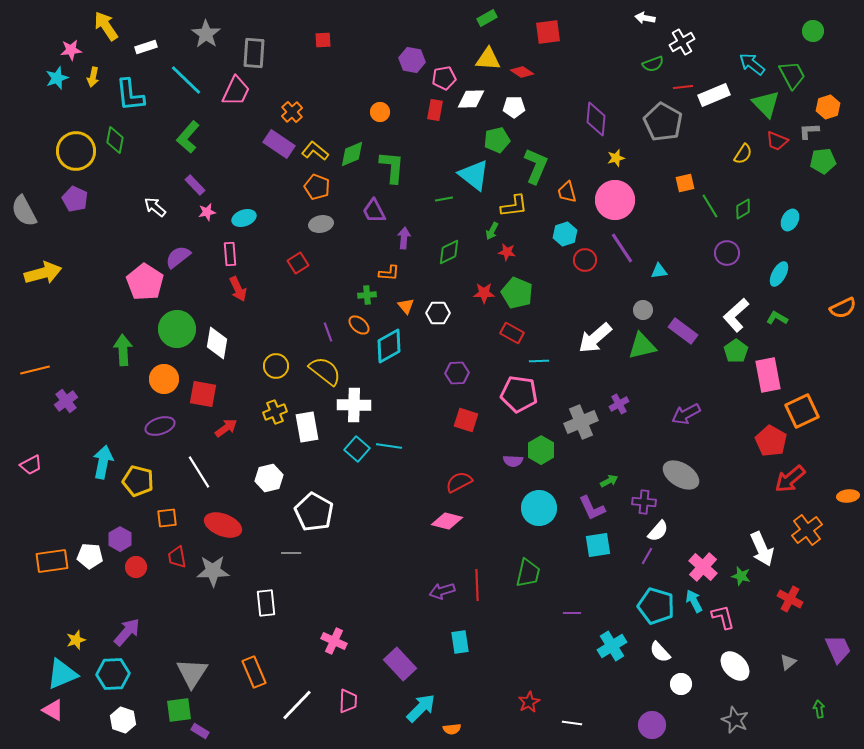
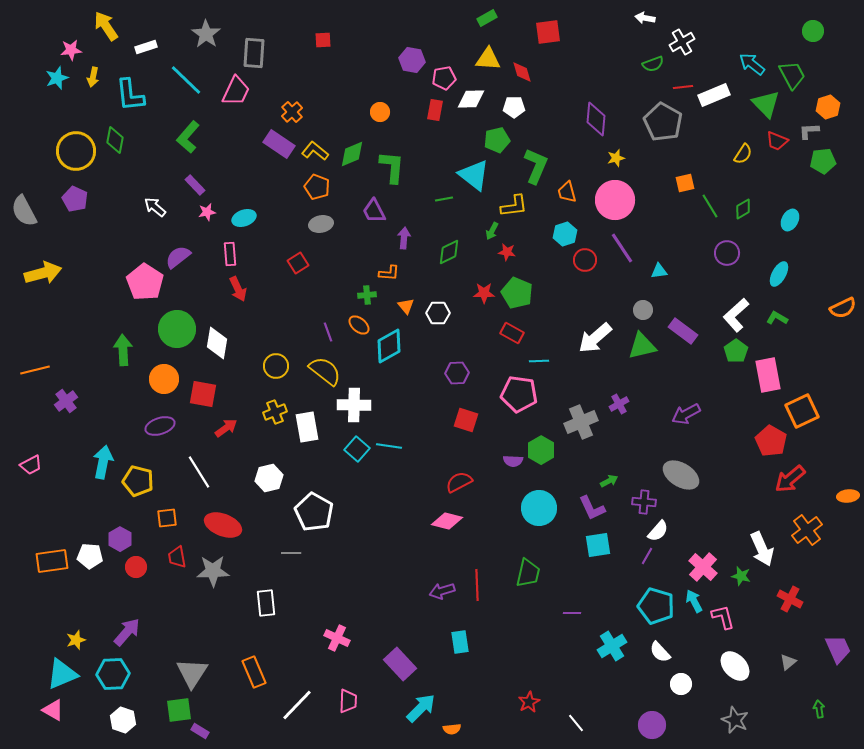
red diamond at (522, 72): rotated 40 degrees clockwise
pink cross at (334, 641): moved 3 px right, 3 px up
white line at (572, 723): moved 4 px right; rotated 42 degrees clockwise
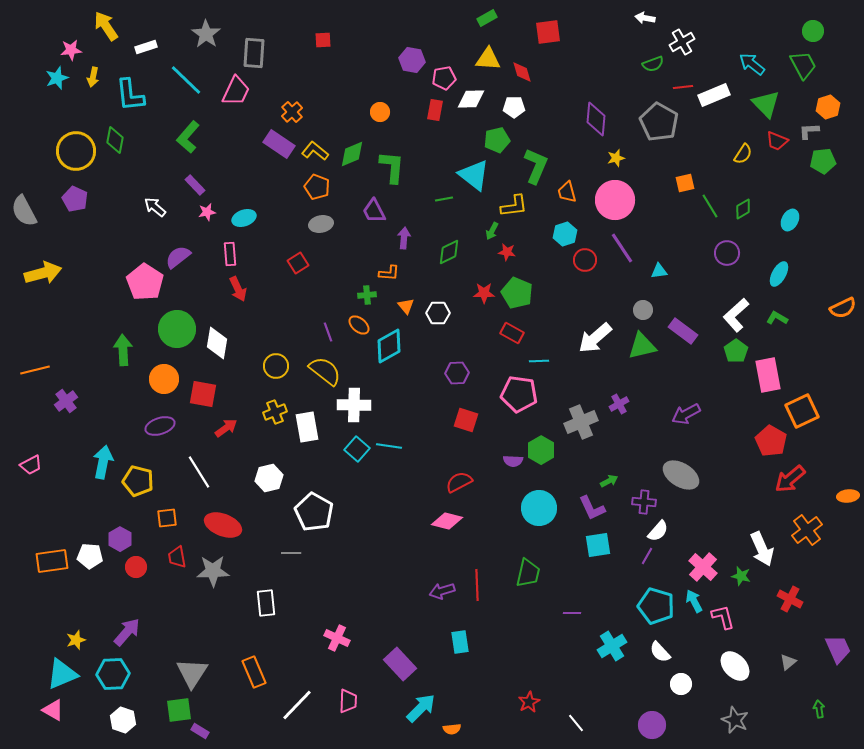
green trapezoid at (792, 75): moved 11 px right, 10 px up
gray pentagon at (663, 122): moved 4 px left
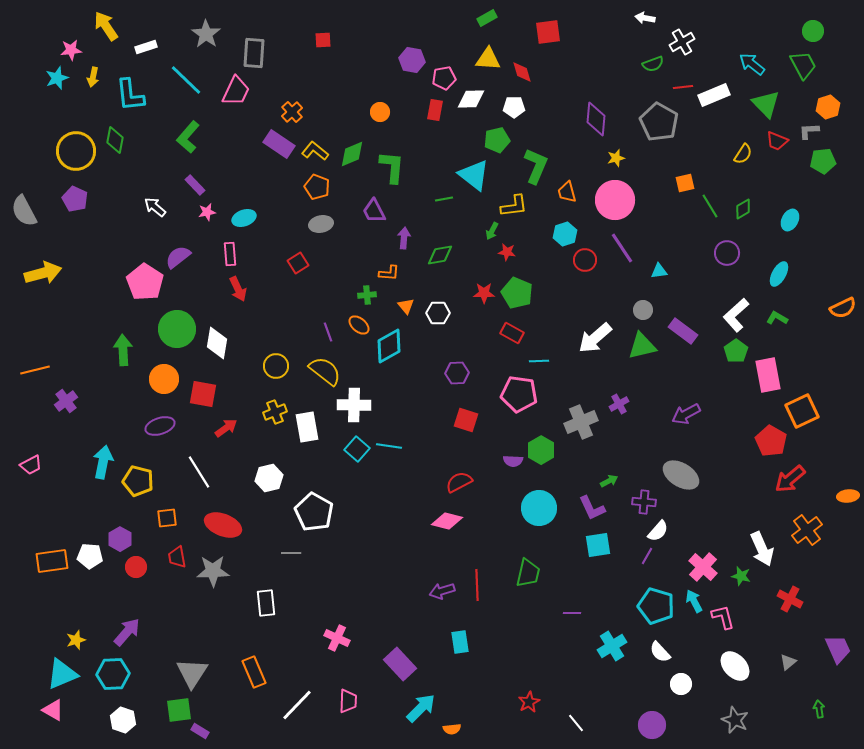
green diamond at (449, 252): moved 9 px left, 3 px down; rotated 16 degrees clockwise
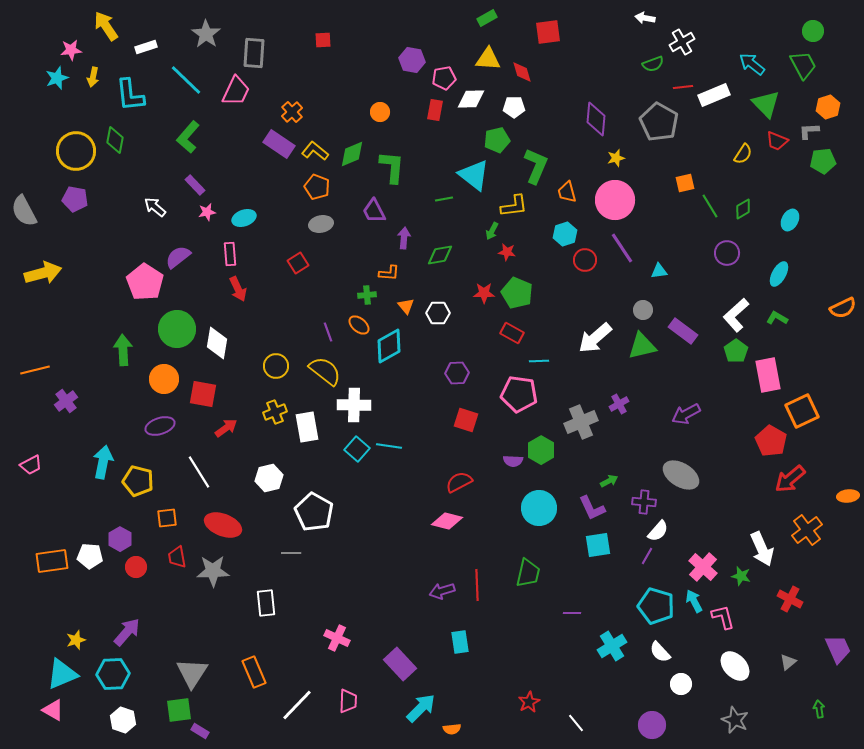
purple pentagon at (75, 199): rotated 15 degrees counterclockwise
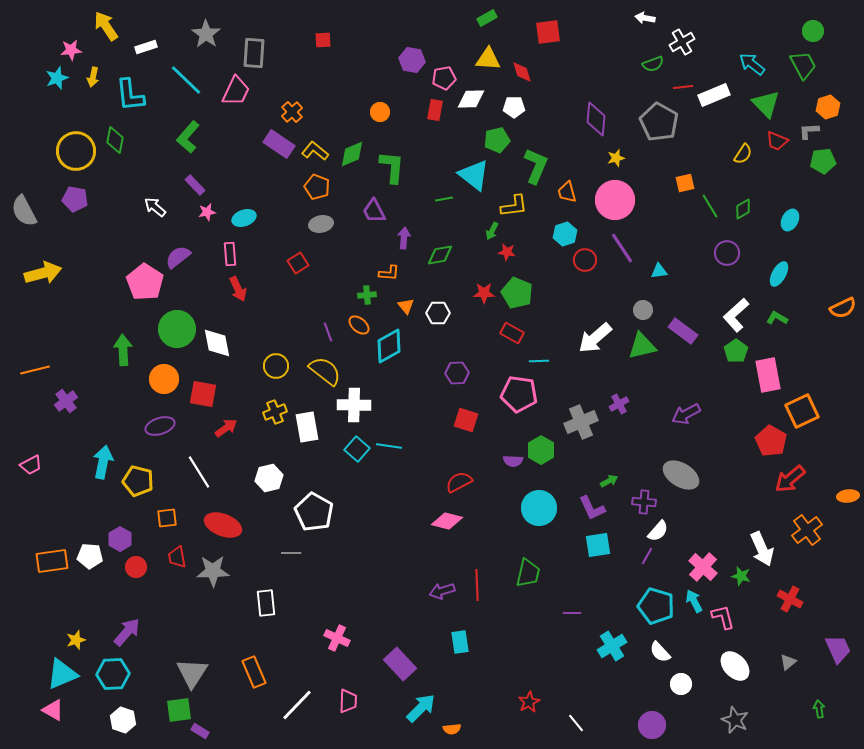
white diamond at (217, 343): rotated 20 degrees counterclockwise
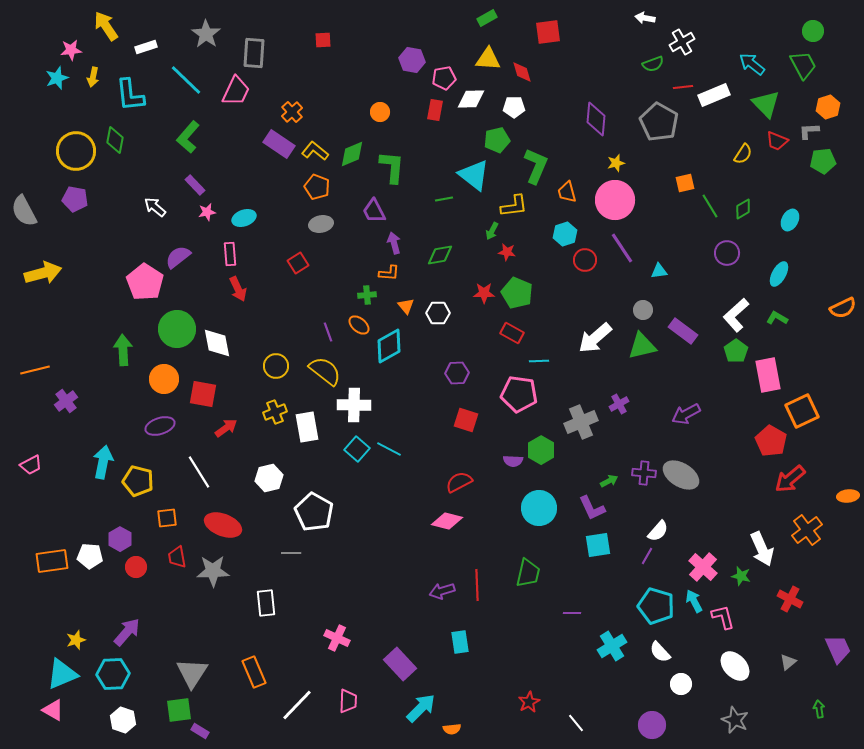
yellow star at (616, 158): moved 5 px down
purple arrow at (404, 238): moved 10 px left, 5 px down; rotated 20 degrees counterclockwise
cyan line at (389, 446): moved 3 px down; rotated 20 degrees clockwise
purple cross at (644, 502): moved 29 px up
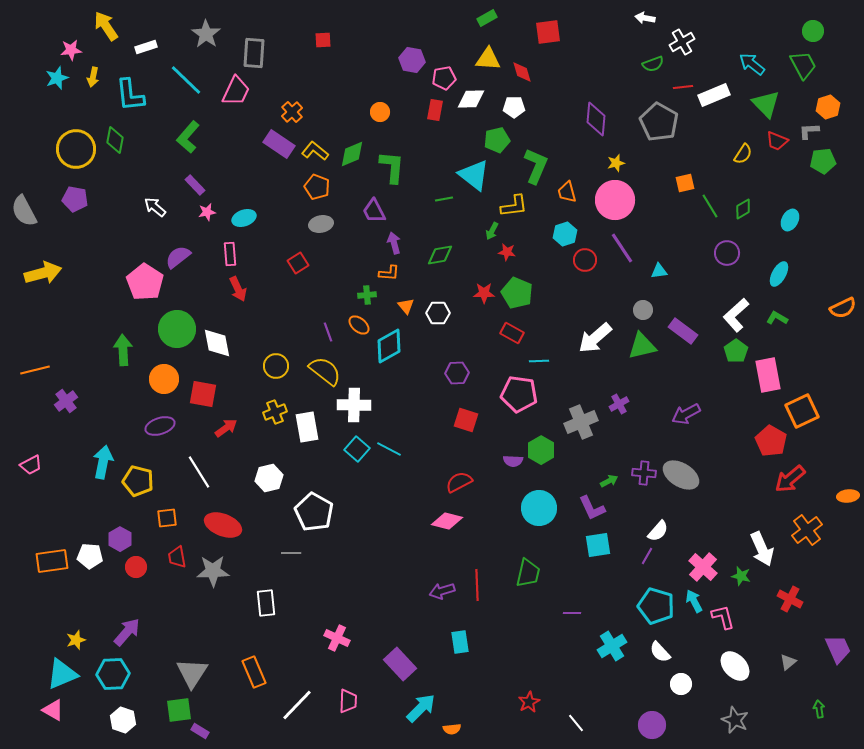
yellow circle at (76, 151): moved 2 px up
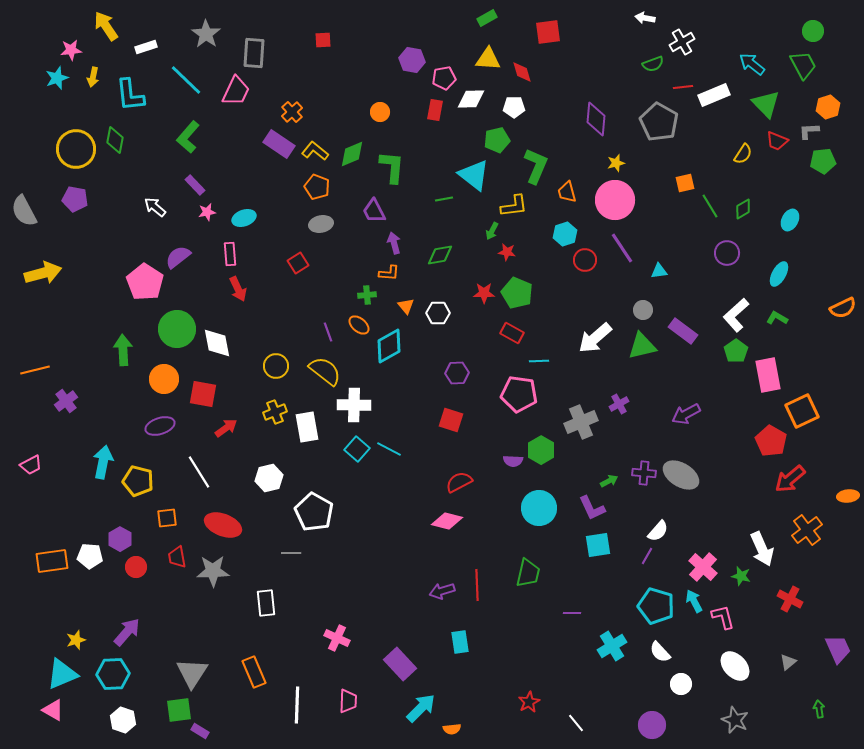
red square at (466, 420): moved 15 px left
white line at (297, 705): rotated 42 degrees counterclockwise
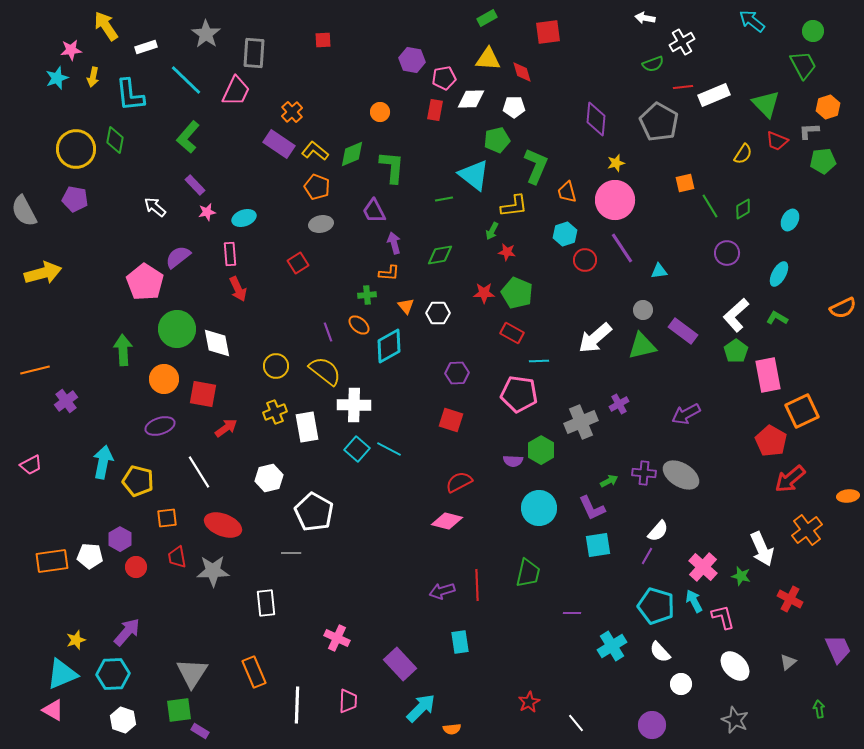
cyan arrow at (752, 64): moved 43 px up
